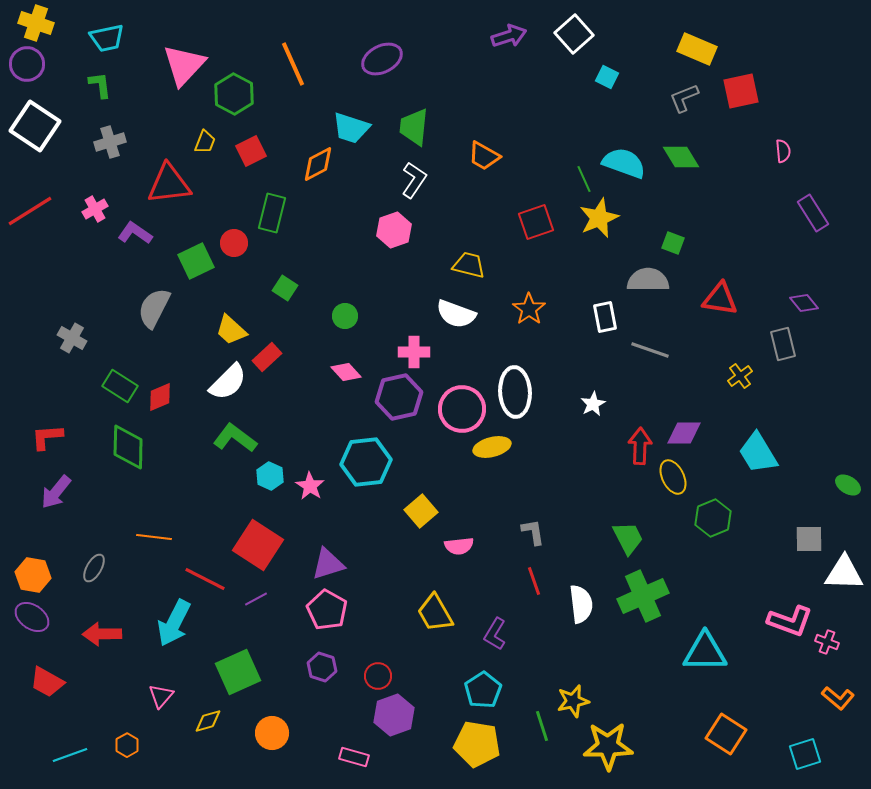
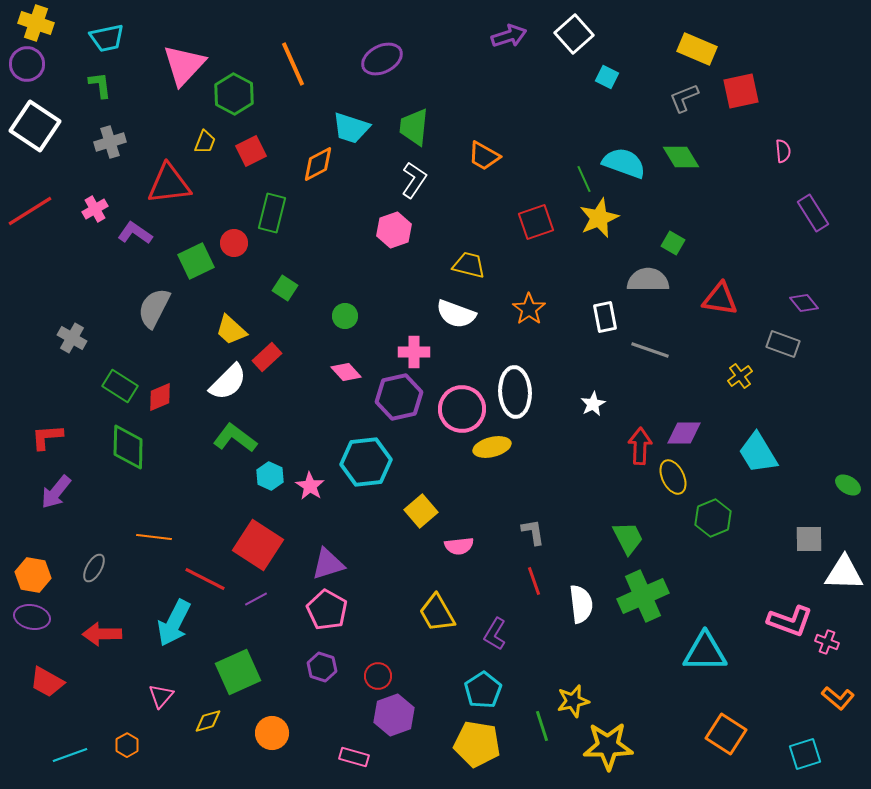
green square at (673, 243): rotated 10 degrees clockwise
gray rectangle at (783, 344): rotated 56 degrees counterclockwise
yellow trapezoid at (435, 613): moved 2 px right
purple ellipse at (32, 617): rotated 24 degrees counterclockwise
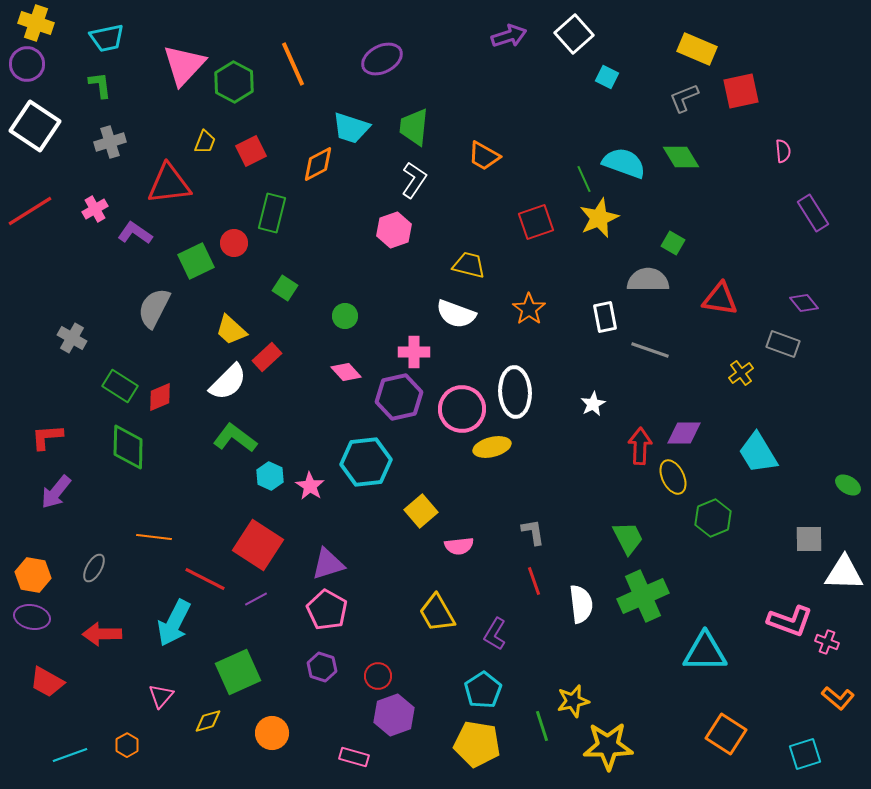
green hexagon at (234, 94): moved 12 px up
yellow cross at (740, 376): moved 1 px right, 3 px up
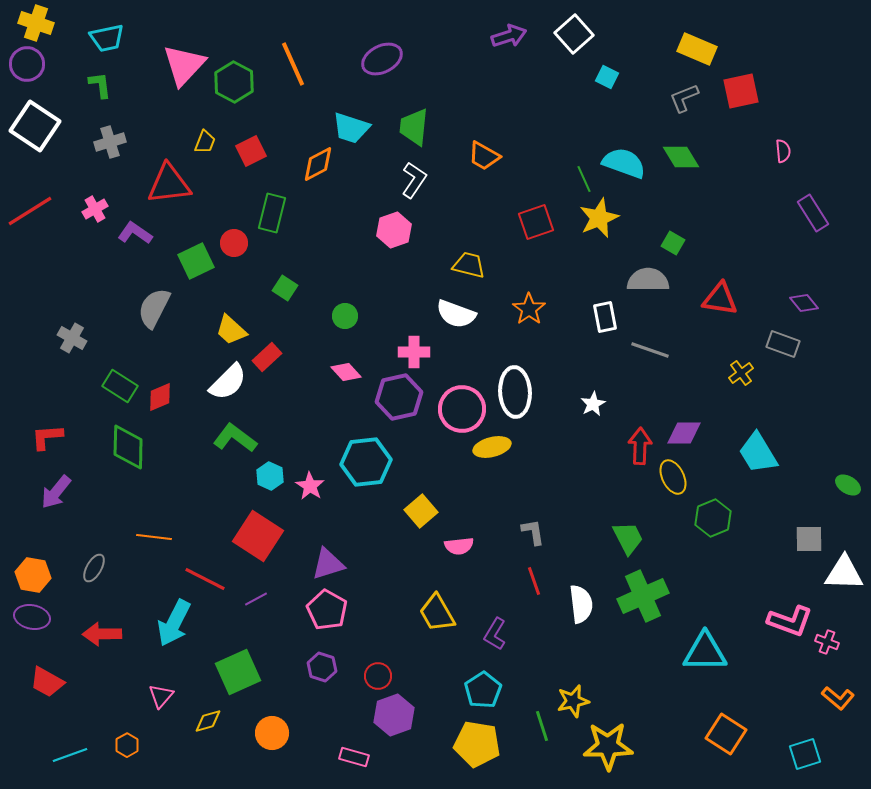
red square at (258, 545): moved 9 px up
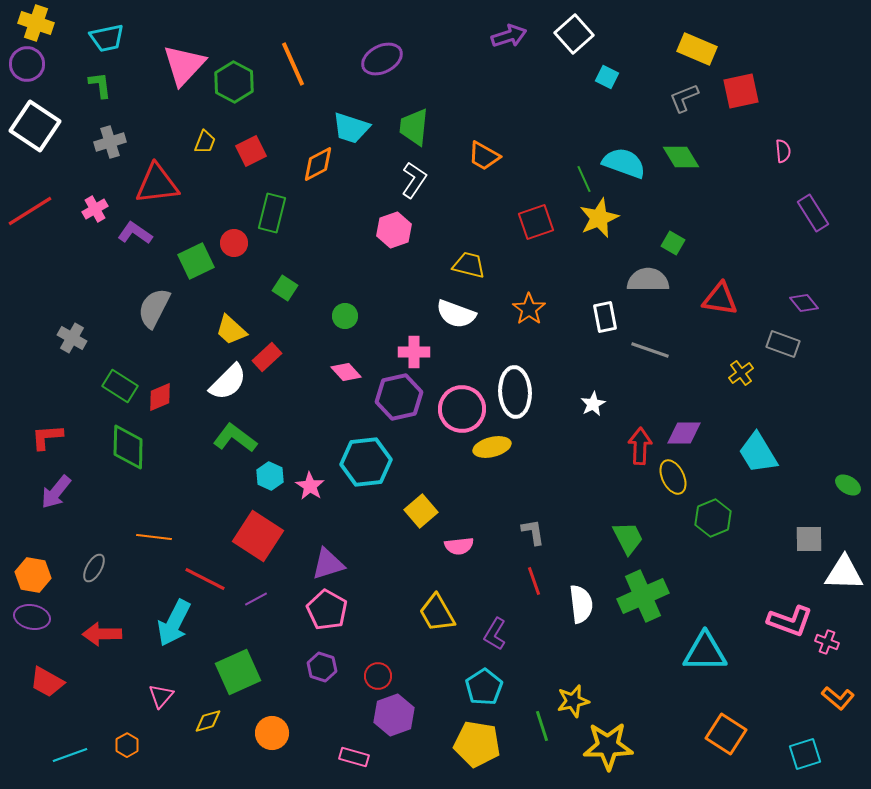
red triangle at (169, 184): moved 12 px left
cyan pentagon at (483, 690): moved 1 px right, 3 px up
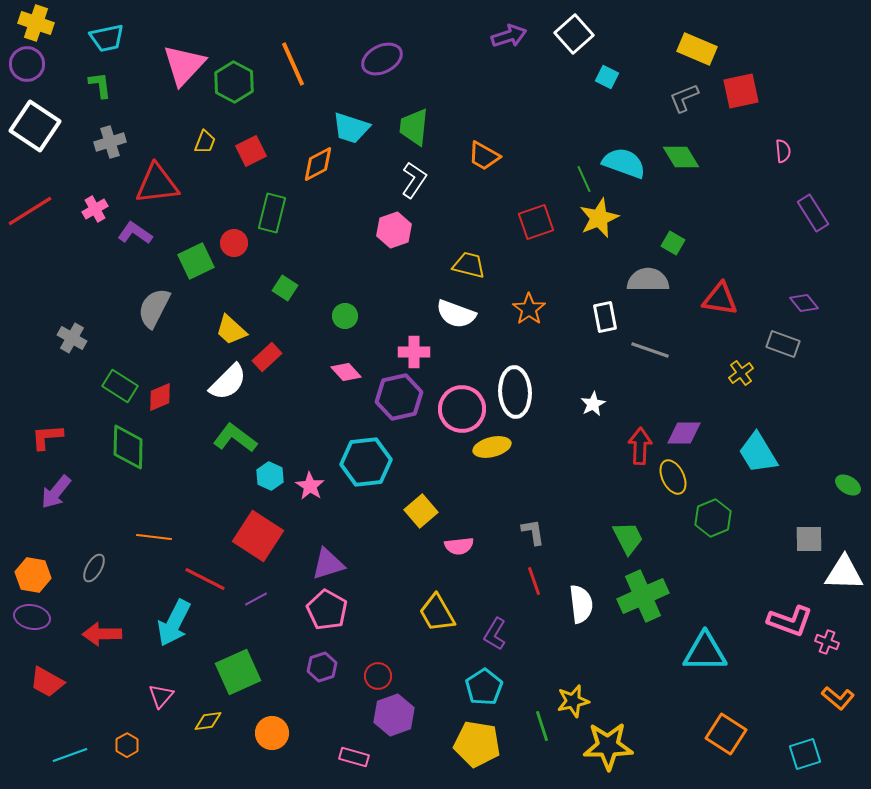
purple hexagon at (322, 667): rotated 24 degrees clockwise
yellow diamond at (208, 721): rotated 8 degrees clockwise
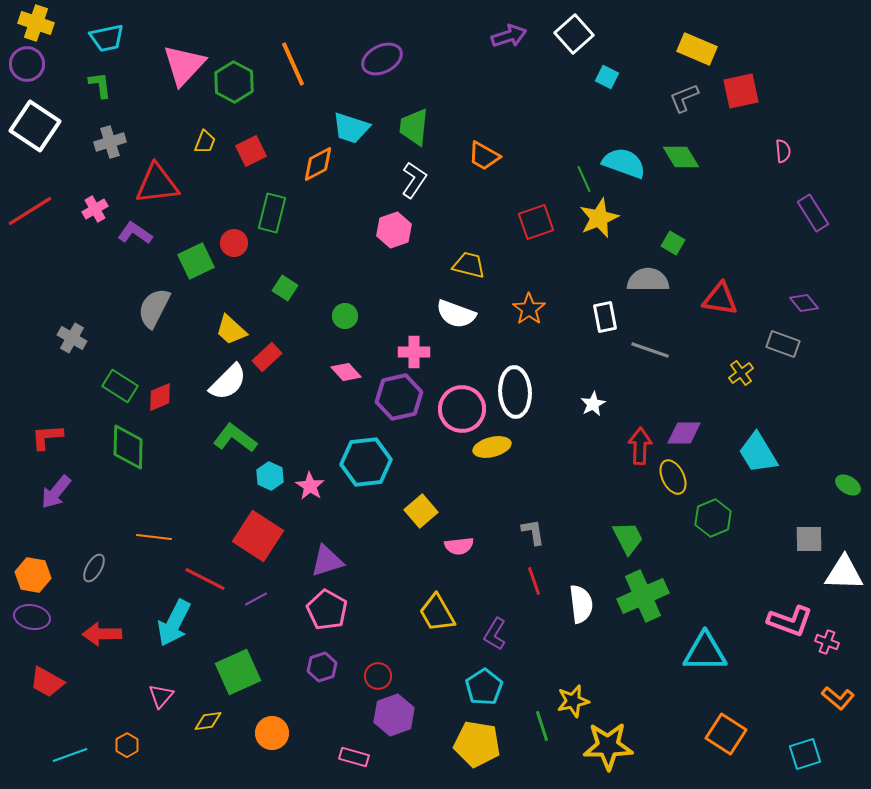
purple triangle at (328, 564): moved 1 px left, 3 px up
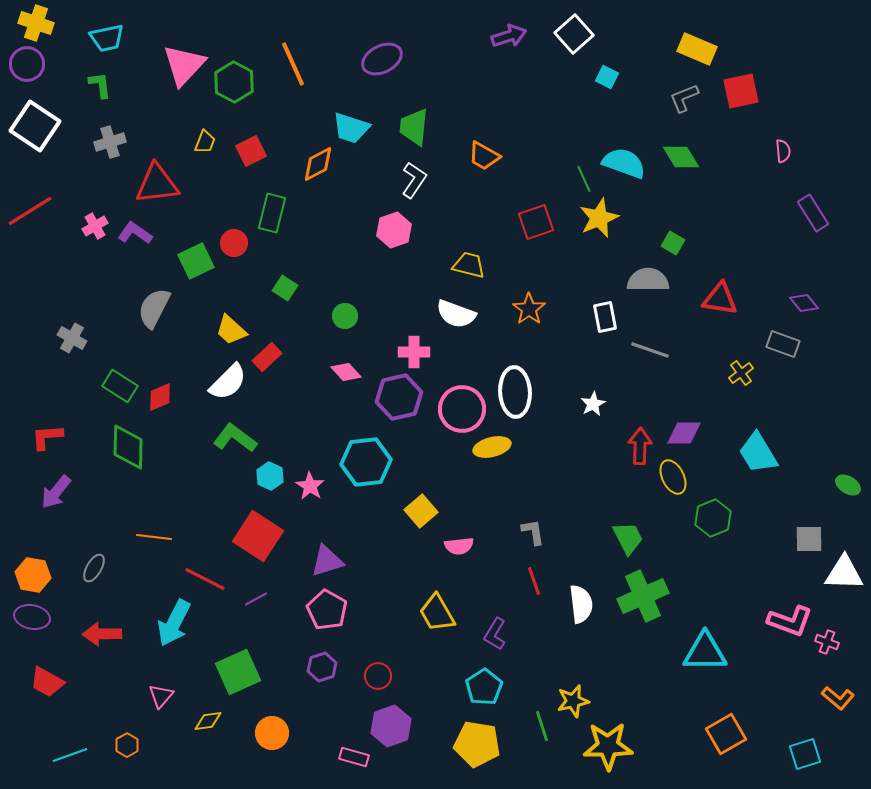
pink cross at (95, 209): moved 17 px down
purple hexagon at (394, 715): moved 3 px left, 11 px down
orange square at (726, 734): rotated 27 degrees clockwise
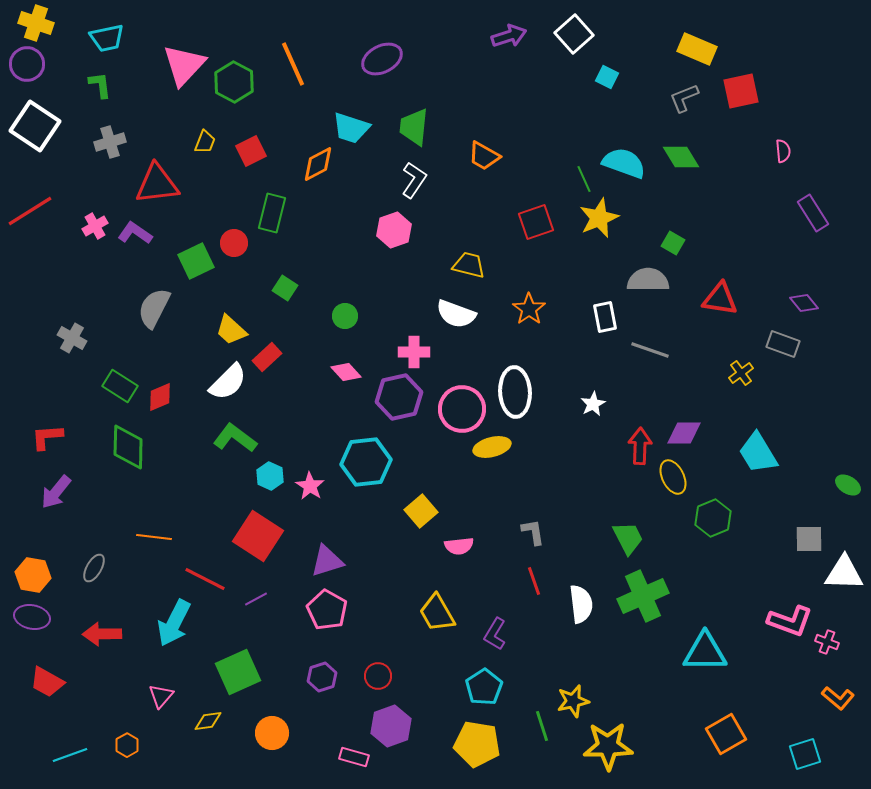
purple hexagon at (322, 667): moved 10 px down
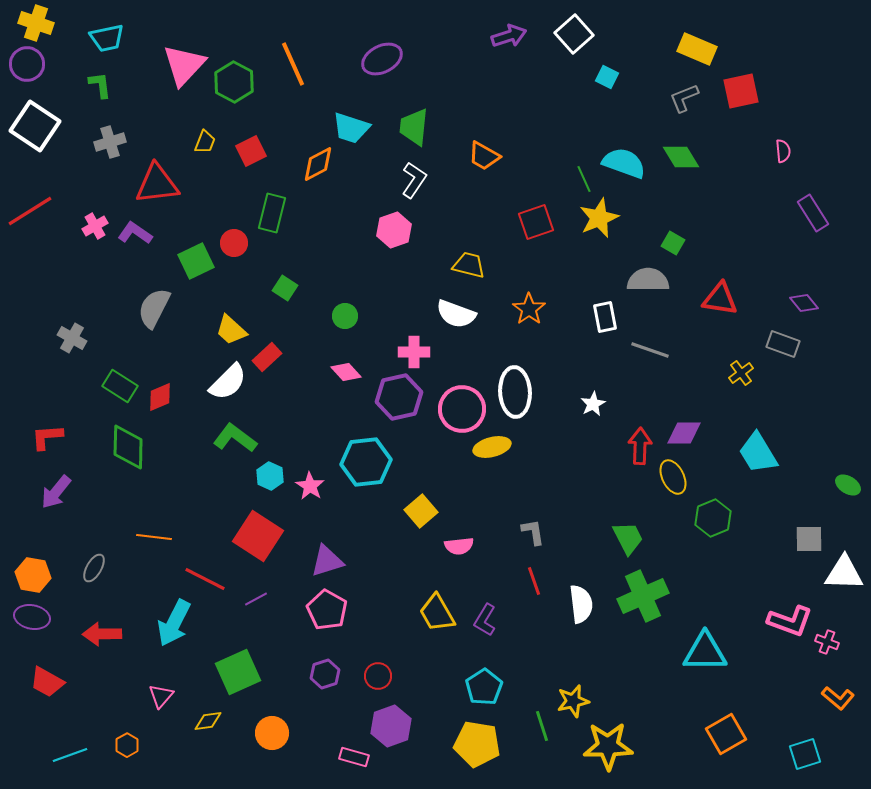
purple L-shape at (495, 634): moved 10 px left, 14 px up
purple hexagon at (322, 677): moved 3 px right, 3 px up
